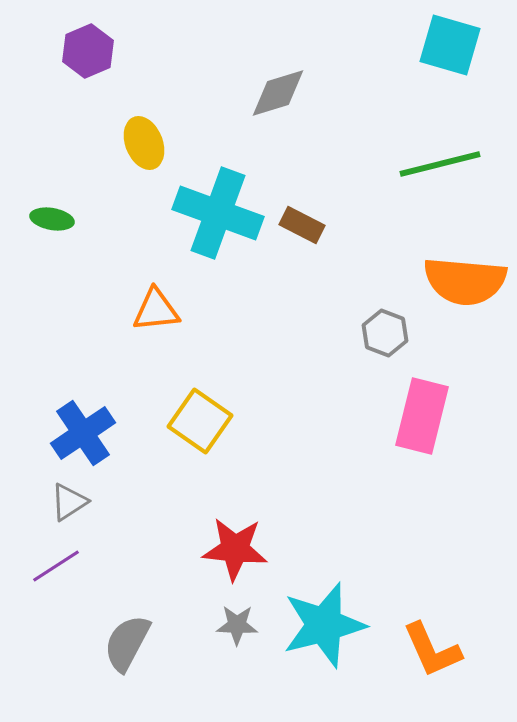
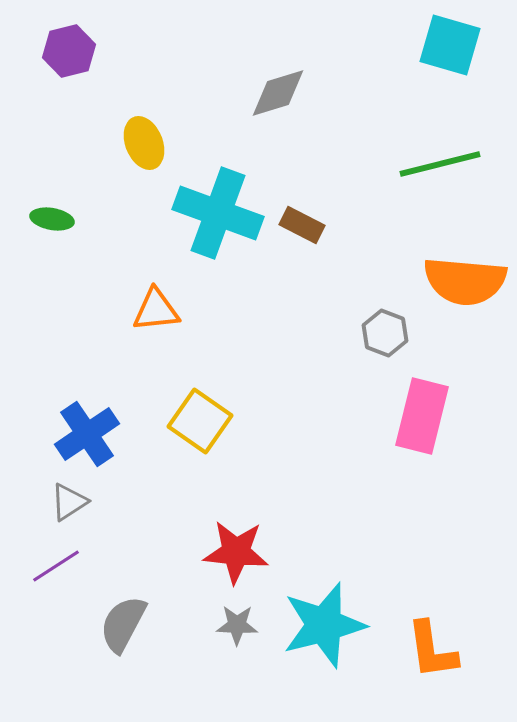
purple hexagon: moved 19 px left; rotated 9 degrees clockwise
blue cross: moved 4 px right, 1 px down
red star: moved 1 px right, 3 px down
gray semicircle: moved 4 px left, 19 px up
orange L-shape: rotated 16 degrees clockwise
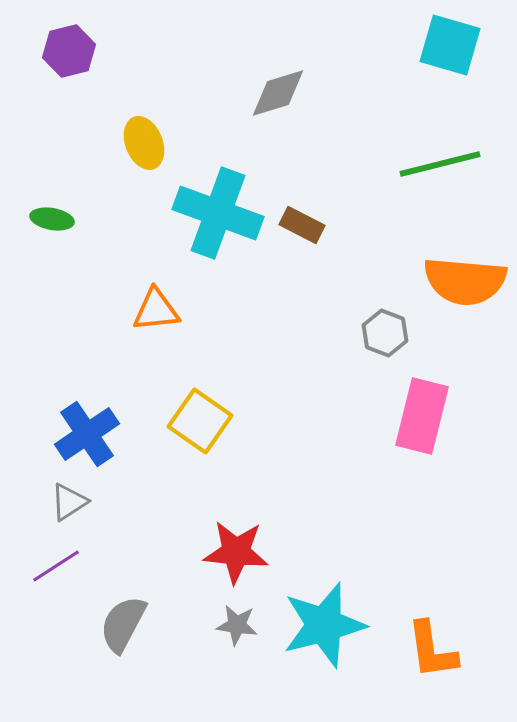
gray star: rotated 6 degrees clockwise
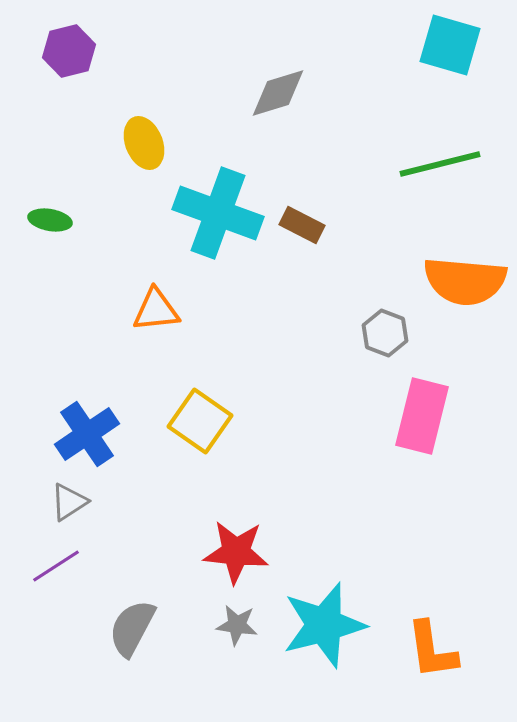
green ellipse: moved 2 px left, 1 px down
gray semicircle: moved 9 px right, 4 px down
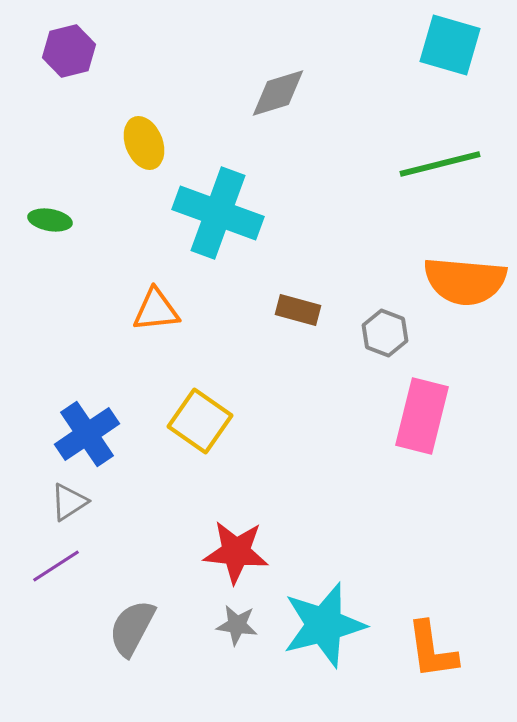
brown rectangle: moved 4 px left, 85 px down; rotated 12 degrees counterclockwise
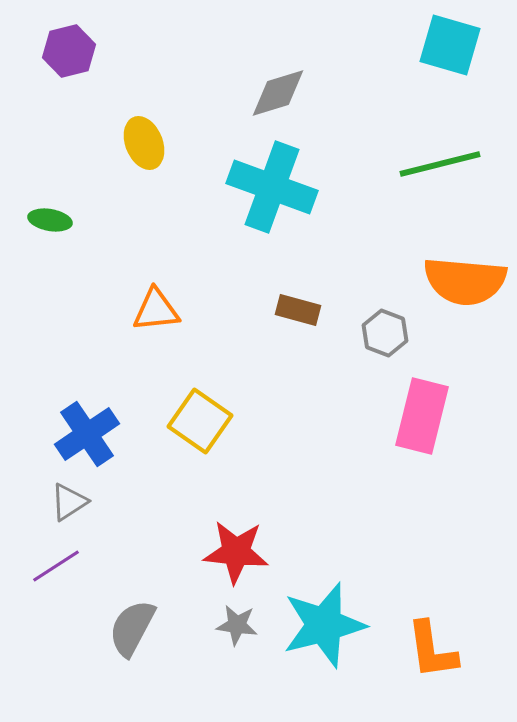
cyan cross: moved 54 px right, 26 px up
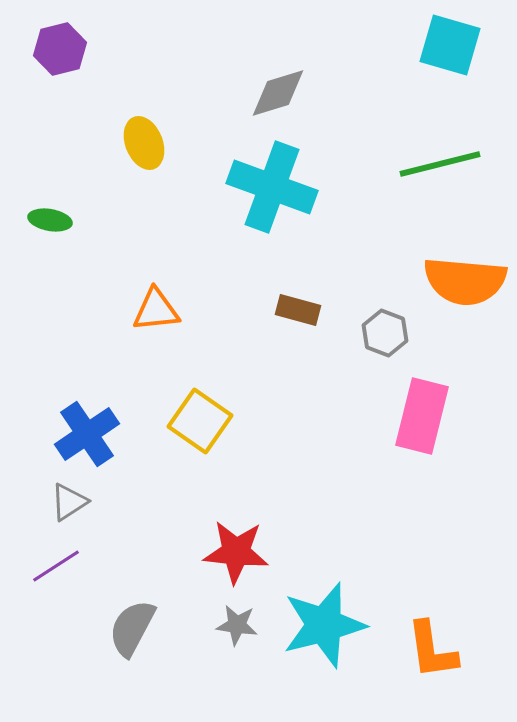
purple hexagon: moved 9 px left, 2 px up
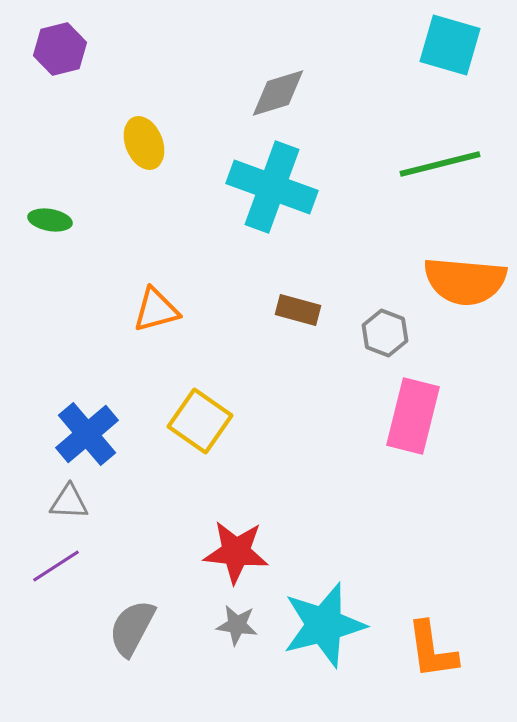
orange triangle: rotated 9 degrees counterclockwise
pink rectangle: moved 9 px left
blue cross: rotated 6 degrees counterclockwise
gray triangle: rotated 36 degrees clockwise
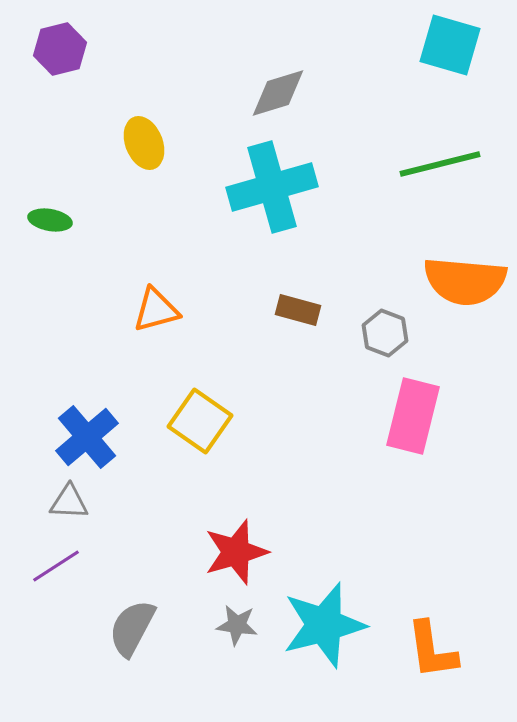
cyan cross: rotated 36 degrees counterclockwise
blue cross: moved 3 px down
red star: rotated 22 degrees counterclockwise
